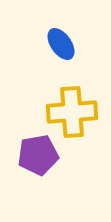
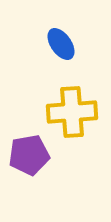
purple pentagon: moved 9 px left
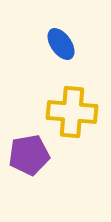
yellow cross: rotated 9 degrees clockwise
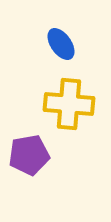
yellow cross: moved 3 px left, 8 px up
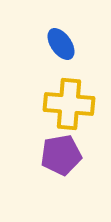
purple pentagon: moved 32 px right
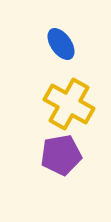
yellow cross: rotated 24 degrees clockwise
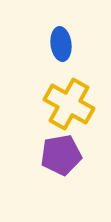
blue ellipse: rotated 28 degrees clockwise
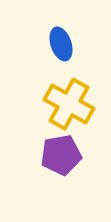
blue ellipse: rotated 12 degrees counterclockwise
